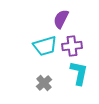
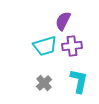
purple semicircle: moved 2 px right, 2 px down
cyan L-shape: moved 8 px down
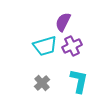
purple semicircle: moved 1 px down
purple cross: rotated 18 degrees counterclockwise
gray cross: moved 2 px left
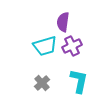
purple semicircle: rotated 18 degrees counterclockwise
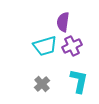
gray cross: moved 1 px down
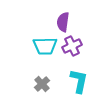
cyan trapezoid: rotated 15 degrees clockwise
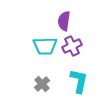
purple semicircle: moved 1 px right, 1 px up
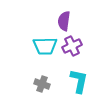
gray cross: rotated 28 degrees counterclockwise
